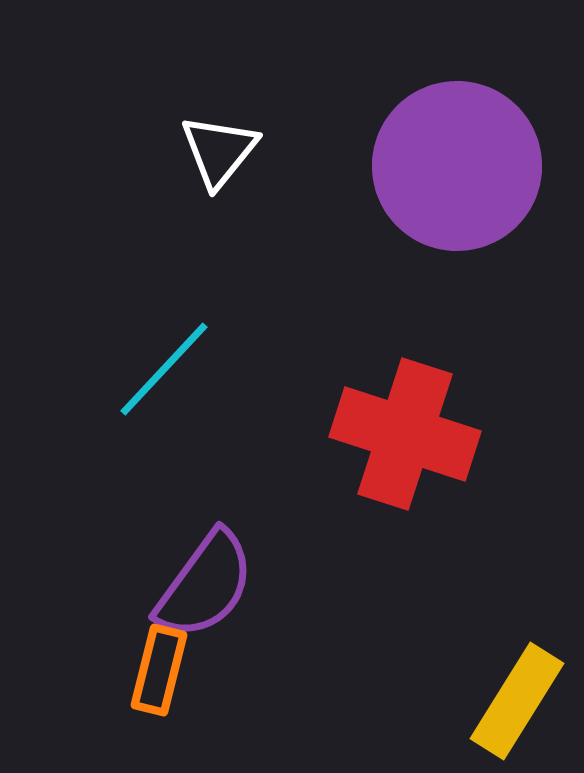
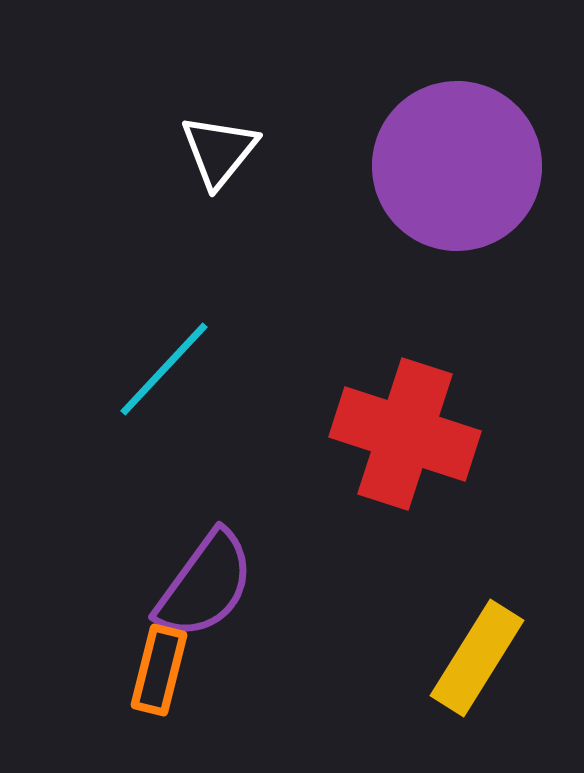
yellow rectangle: moved 40 px left, 43 px up
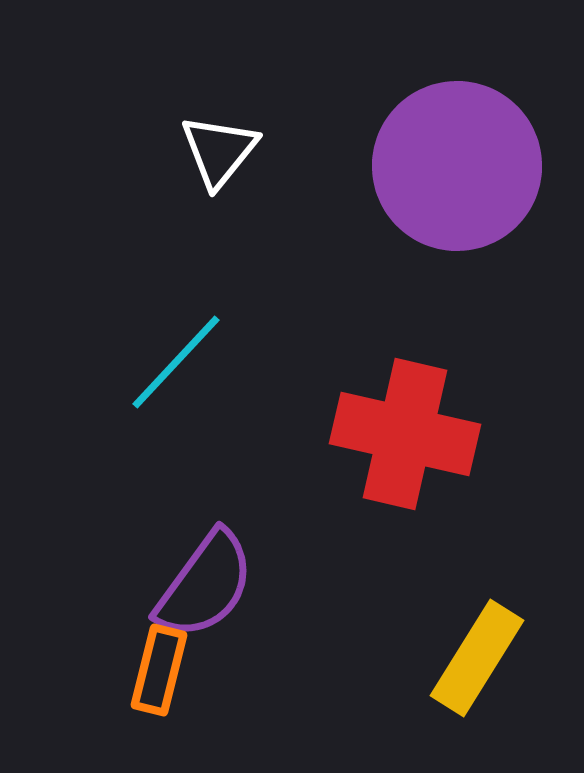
cyan line: moved 12 px right, 7 px up
red cross: rotated 5 degrees counterclockwise
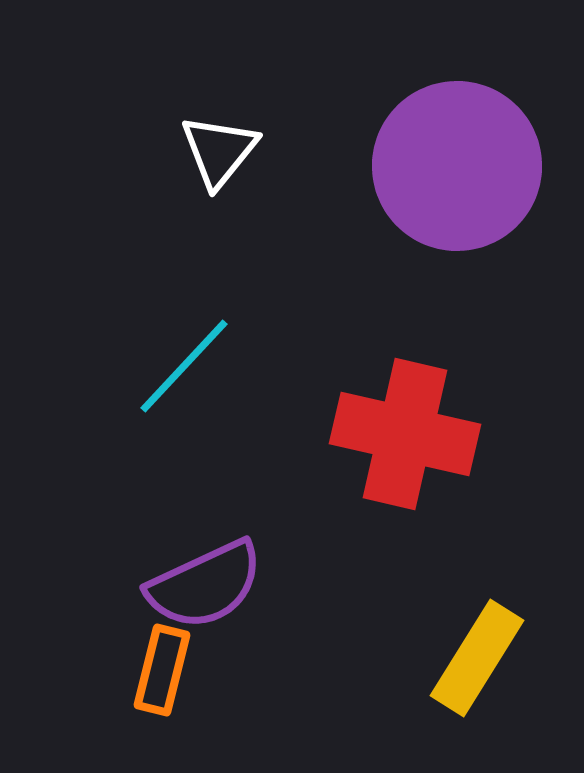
cyan line: moved 8 px right, 4 px down
purple semicircle: rotated 29 degrees clockwise
orange rectangle: moved 3 px right
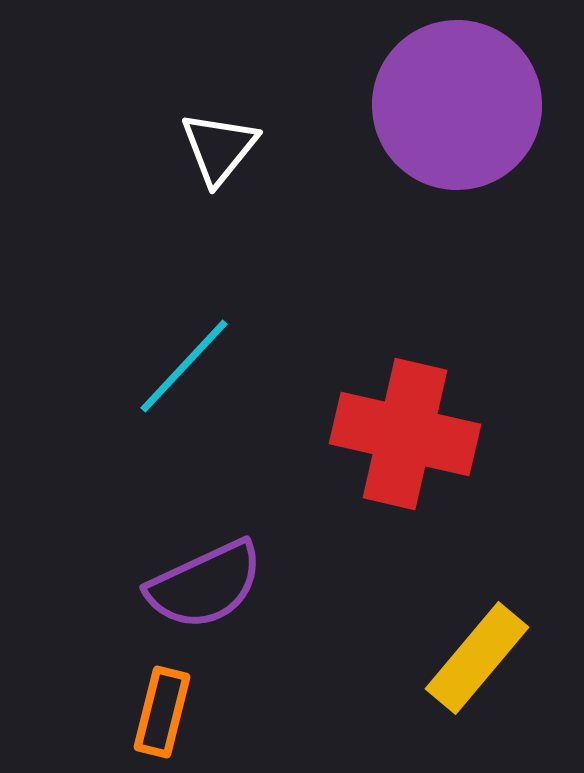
white triangle: moved 3 px up
purple circle: moved 61 px up
yellow rectangle: rotated 8 degrees clockwise
orange rectangle: moved 42 px down
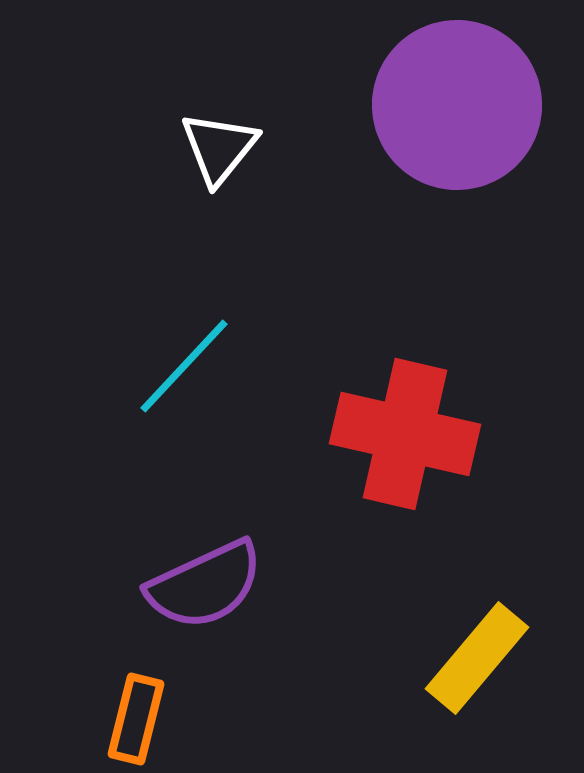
orange rectangle: moved 26 px left, 7 px down
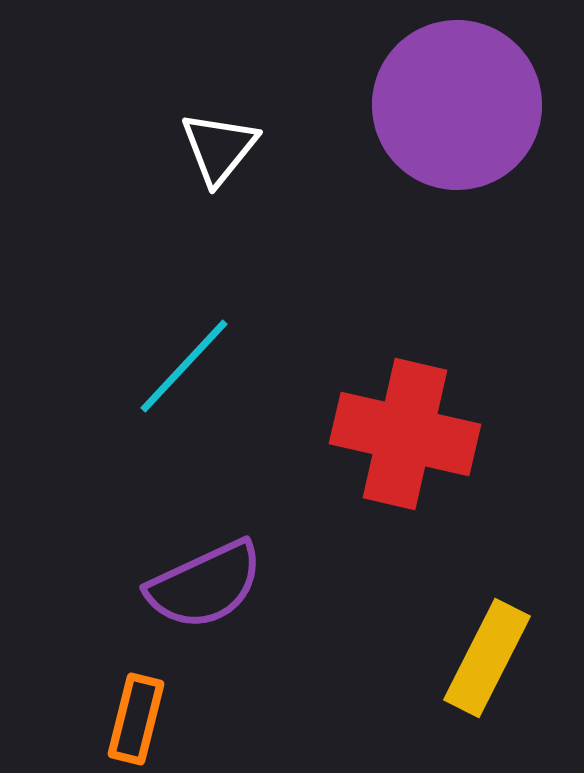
yellow rectangle: moved 10 px right; rotated 13 degrees counterclockwise
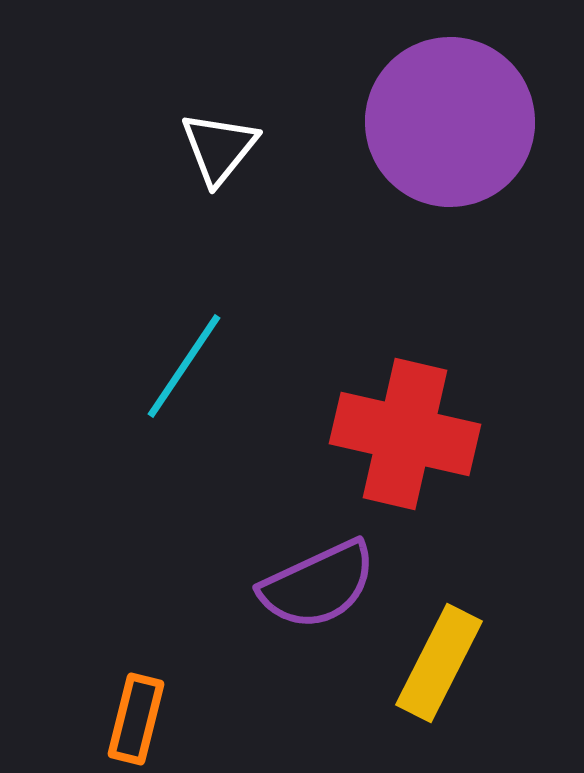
purple circle: moved 7 px left, 17 px down
cyan line: rotated 9 degrees counterclockwise
purple semicircle: moved 113 px right
yellow rectangle: moved 48 px left, 5 px down
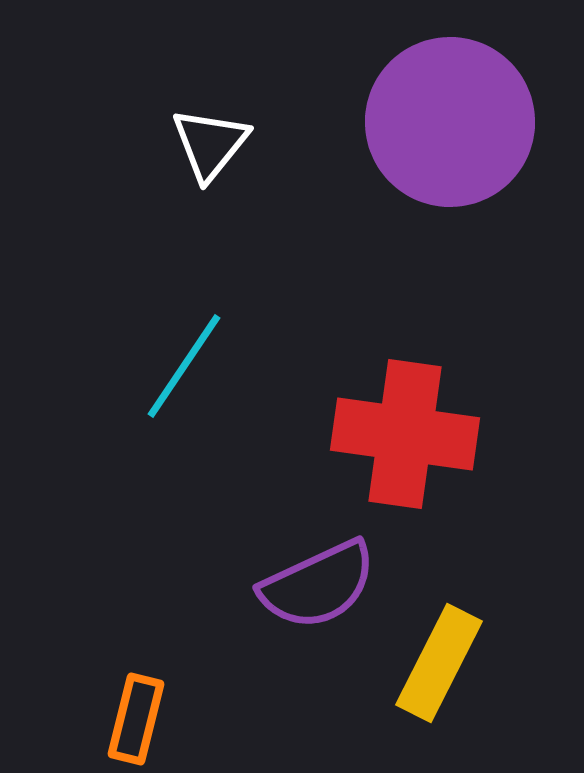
white triangle: moved 9 px left, 4 px up
red cross: rotated 5 degrees counterclockwise
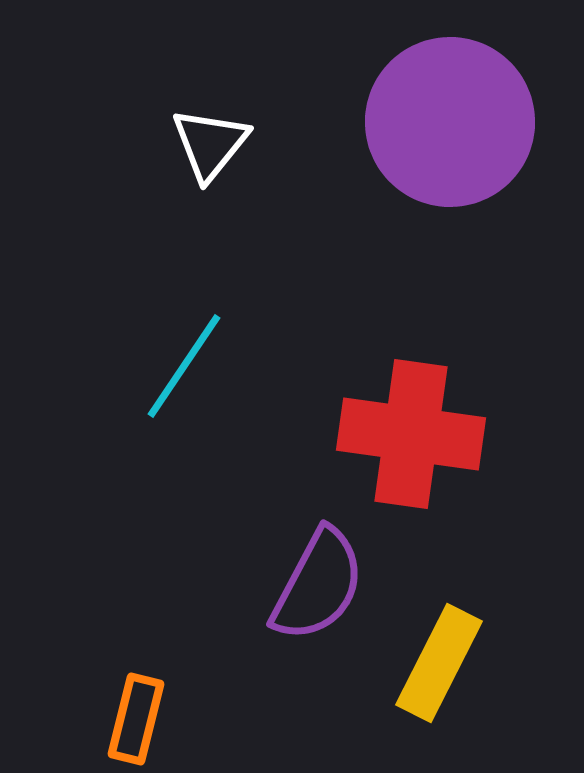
red cross: moved 6 px right
purple semicircle: rotated 37 degrees counterclockwise
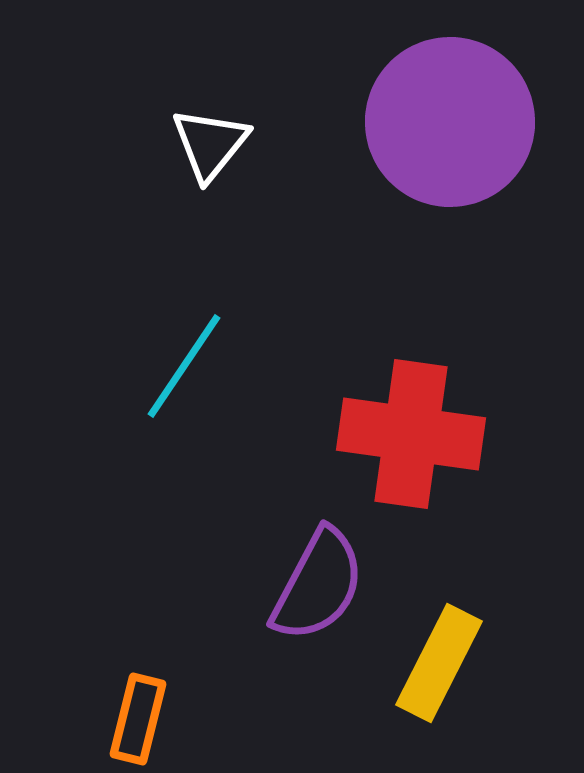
orange rectangle: moved 2 px right
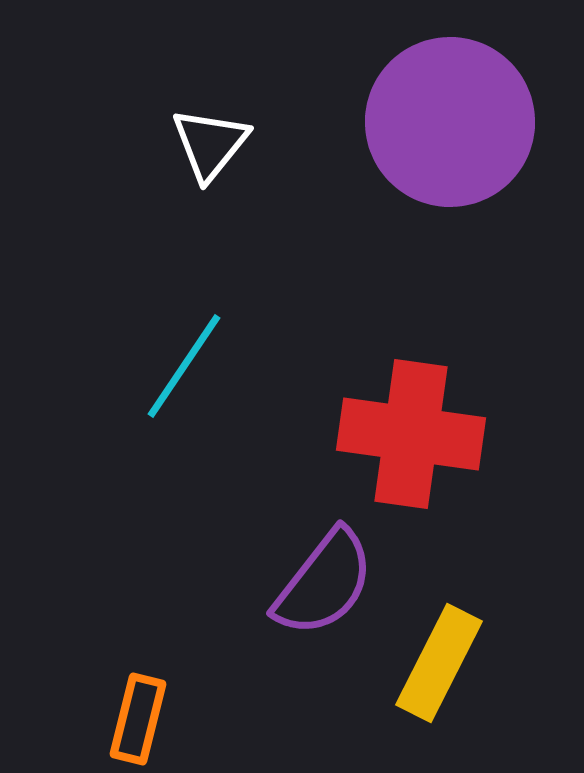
purple semicircle: moved 6 px right, 2 px up; rotated 10 degrees clockwise
